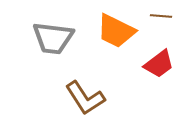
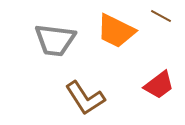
brown line: rotated 25 degrees clockwise
gray trapezoid: moved 2 px right, 2 px down
red trapezoid: moved 21 px down
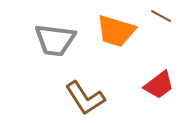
orange trapezoid: rotated 9 degrees counterclockwise
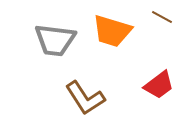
brown line: moved 1 px right, 1 px down
orange trapezoid: moved 4 px left
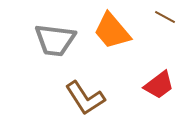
brown line: moved 3 px right
orange trapezoid: rotated 33 degrees clockwise
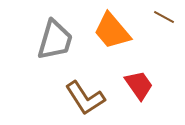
brown line: moved 1 px left
gray trapezoid: rotated 81 degrees counterclockwise
red trapezoid: moved 20 px left; rotated 88 degrees counterclockwise
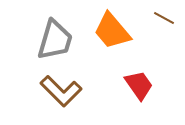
brown line: moved 1 px down
brown L-shape: moved 24 px left, 7 px up; rotated 12 degrees counterclockwise
